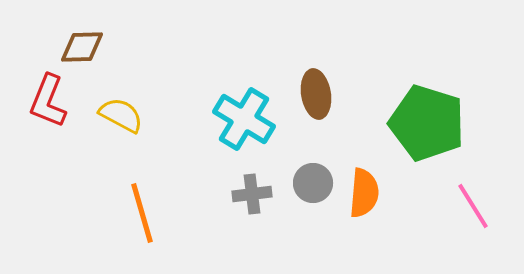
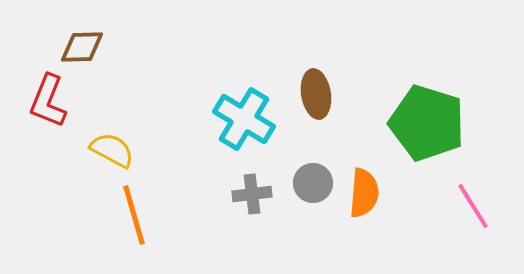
yellow semicircle: moved 9 px left, 35 px down
orange line: moved 8 px left, 2 px down
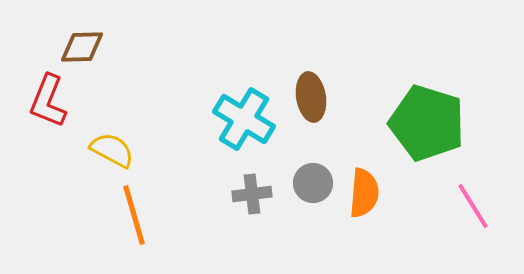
brown ellipse: moved 5 px left, 3 px down
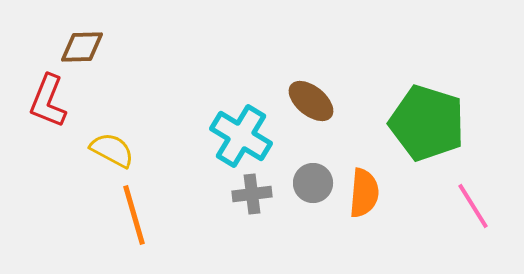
brown ellipse: moved 4 px down; rotated 42 degrees counterclockwise
cyan cross: moved 3 px left, 17 px down
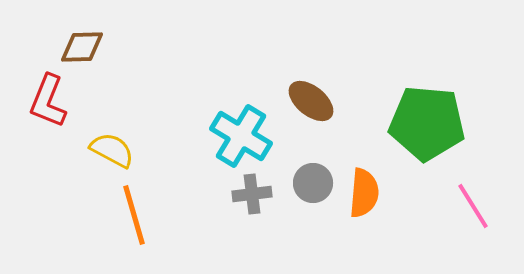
green pentagon: rotated 12 degrees counterclockwise
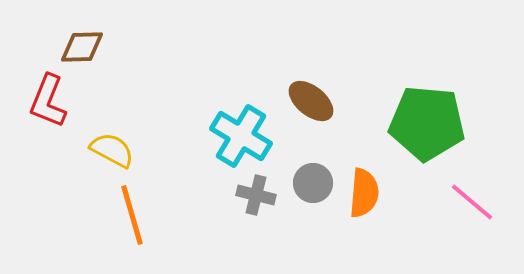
gray cross: moved 4 px right, 1 px down; rotated 21 degrees clockwise
pink line: moved 1 px left, 4 px up; rotated 18 degrees counterclockwise
orange line: moved 2 px left
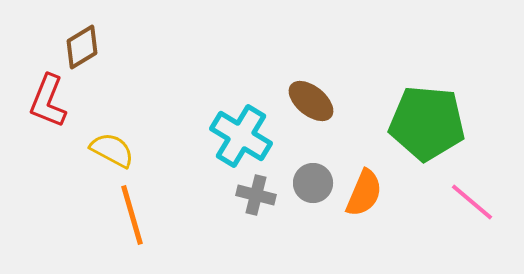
brown diamond: rotated 30 degrees counterclockwise
orange semicircle: rotated 18 degrees clockwise
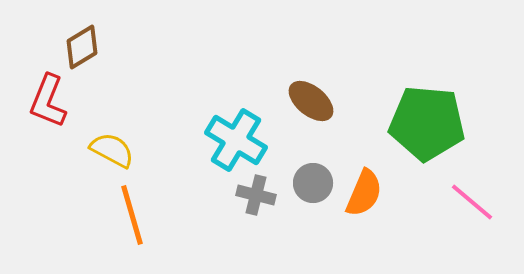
cyan cross: moved 5 px left, 4 px down
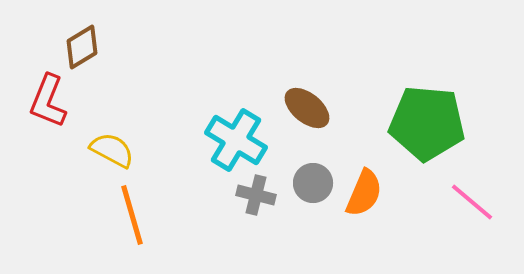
brown ellipse: moved 4 px left, 7 px down
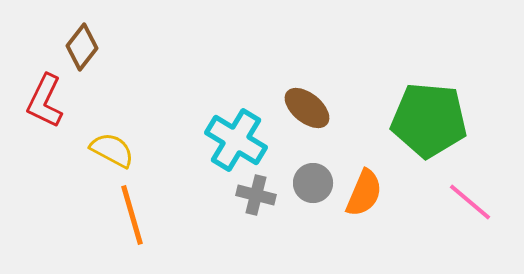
brown diamond: rotated 21 degrees counterclockwise
red L-shape: moved 3 px left; rotated 4 degrees clockwise
green pentagon: moved 2 px right, 3 px up
pink line: moved 2 px left
